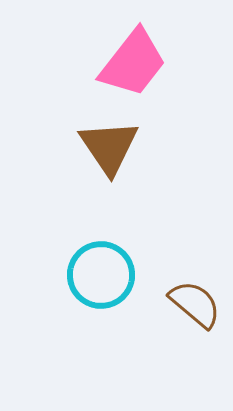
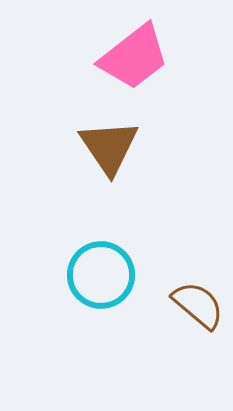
pink trapezoid: moved 1 px right, 6 px up; rotated 14 degrees clockwise
brown semicircle: moved 3 px right, 1 px down
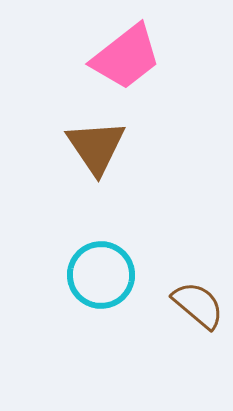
pink trapezoid: moved 8 px left
brown triangle: moved 13 px left
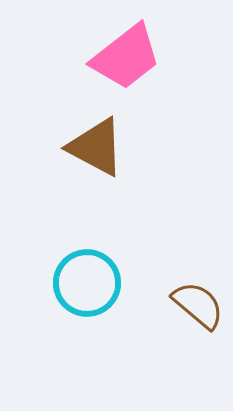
brown triangle: rotated 28 degrees counterclockwise
cyan circle: moved 14 px left, 8 px down
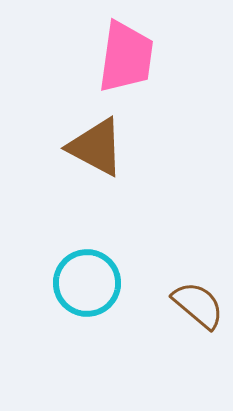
pink trapezoid: rotated 44 degrees counterclockwise
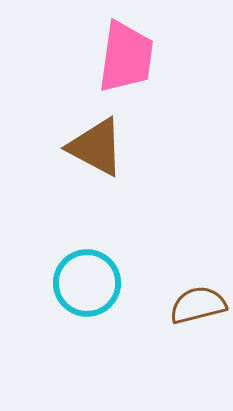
brown semicircle: rotated 54 degrees counterclockwise
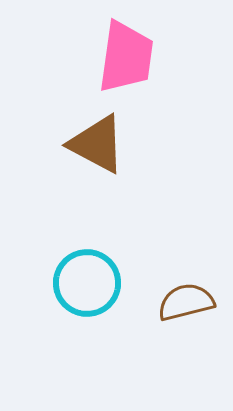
brown triangle: moved 1 px right, 3 px up
brown semicircle: moved 12 px left, 3 px up
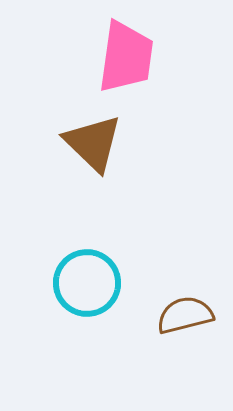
brown triangle: moved 4 px left, 1 px up; rotated 16 degrees clockwise
brown semicircle: moved 1 px left, 13 px down
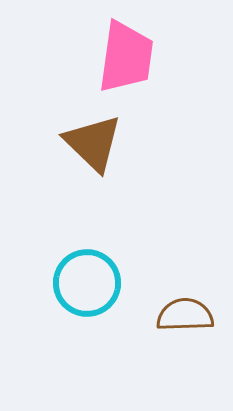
brown semicircle: rotated 12 degrees clockwise
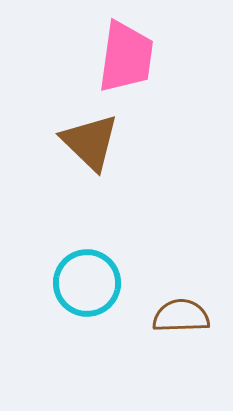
brown triangle: moved 3 px left, 1 px up
brown semicircle: moved 4 px left, 1 px down
